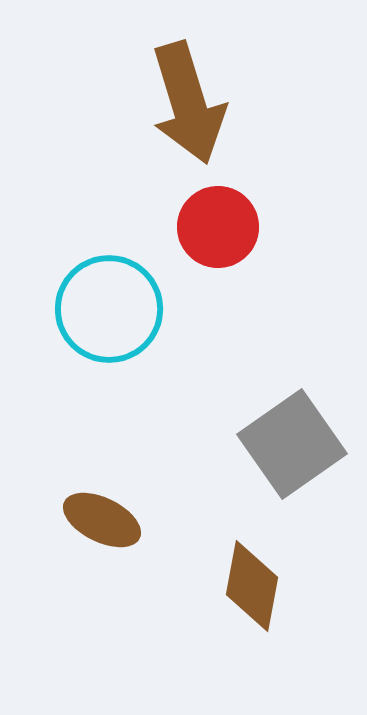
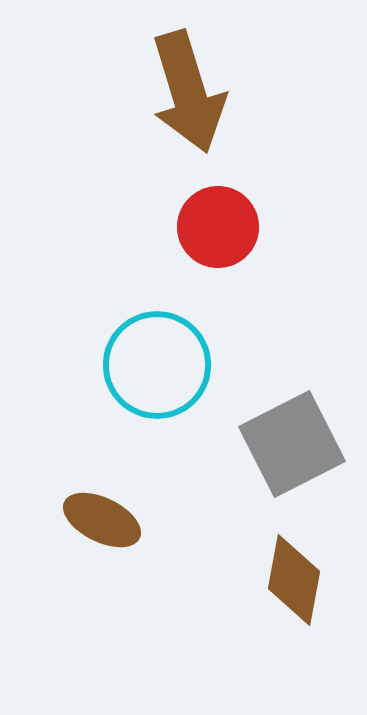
brown arrow: moved 11 px up
cyan circle: moved 48 px right, 56 px down
gray square: rotated 8 degrees clockwise
brown diamond: moved 42 px right, 6 px up
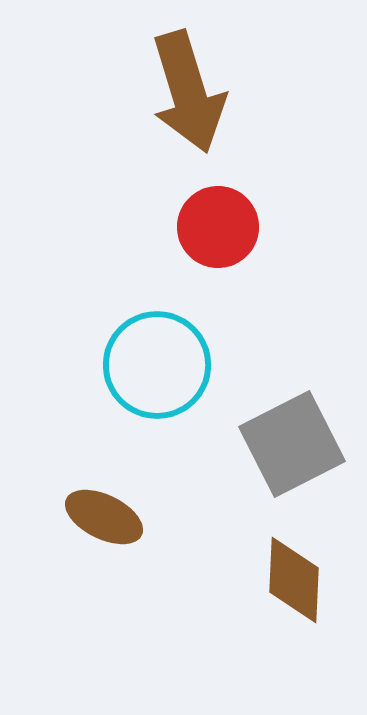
brown ellipse: moved 2 px right, 3 px up
brown diamond: rotated 8 degrees counterclockwise
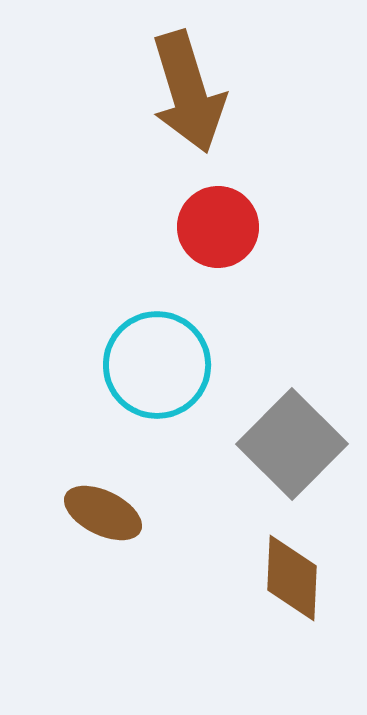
gray square: rotated 18 degrees counterclockwise
brown ellipse: moved 1 px left, 4 px up
brown diamond: moved 2 px left, 2 px up
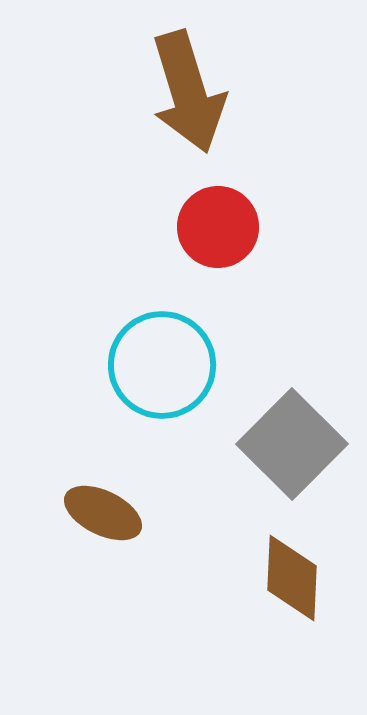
cyan circle: moved 5 px right
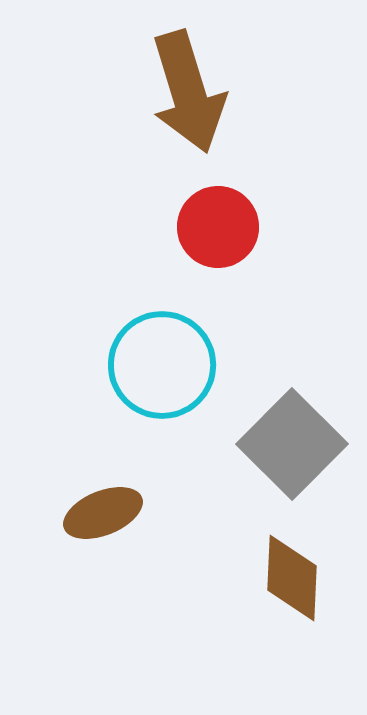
brown ellipse: rotated 48 degrees counterclockwise
